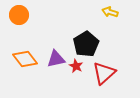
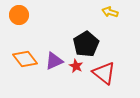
purple triangle: moved 2 px left, 2 px down; rotated 12 degrees counterclockwise
red triangle: rotated 40 degrees counterclockwise
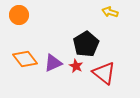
purple triangle: moved 1 px left, 2 px down
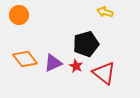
yellow arrow: moved 5 px left
black pentagon: rotated 15 degrees clockwise
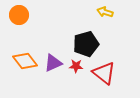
orange diamond: moved 2 px down
red star: rotated 24 degrees counterclockwise
